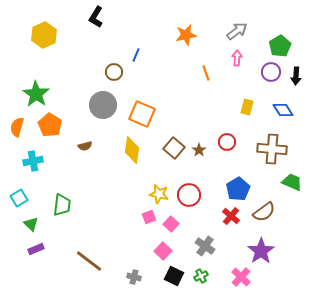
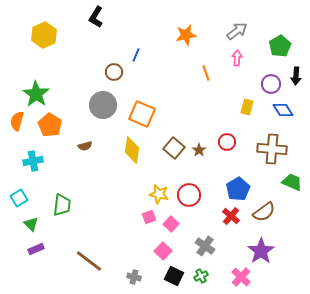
purple circle at (271, 72): moved 12 px down
orange semicircle at (17, 127): moved 6 px up
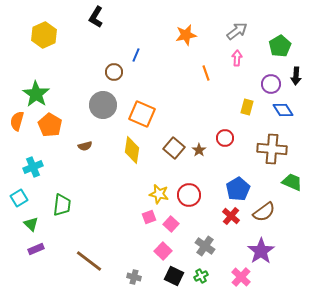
red circle at (227, 142): moved 2 px left, 4 px up
cyan cross at (33, 161): moved 6 px down; rotated 12 degrees counterclockwise
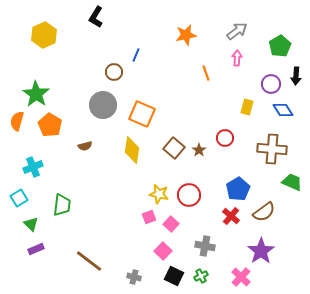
gray cross at (205, 246): rotated 24 degrees counterclockwise
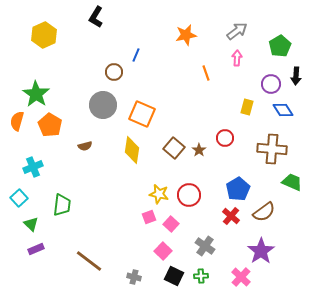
cyan square at (19, 198): rotated 12 degrees counterclockwise
gray cross at (205, 246): rotated 24 degrees clockwise
green cross at (201, 276): rotated 24 degrees clockwise
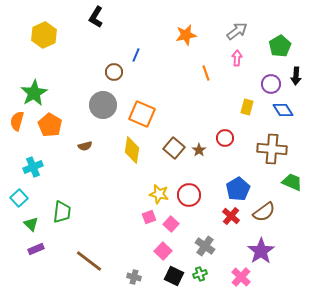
green star at (36, 94): moved 2 px left, 1 px up; rotated 8 degrees clockwise
green trapezoid at (62, 205): moved 7 px down
green cross at (201, 276): moved 1 px left, 2 px up; rotated 16 degrees counterclockwise
